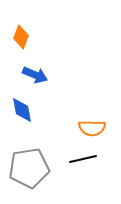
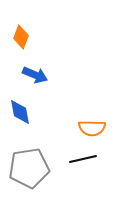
blue diamond: moved 2 px left, 2 px down
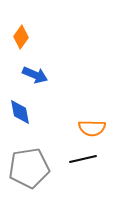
orange diamond: rotated 15 degrees clockwise
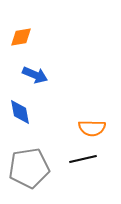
orange diamond: rotated 45 degrees clockwise
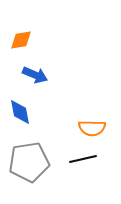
orange diamond: moved 3 px down
gray pentagon: moved 6 px up
